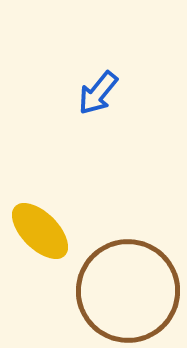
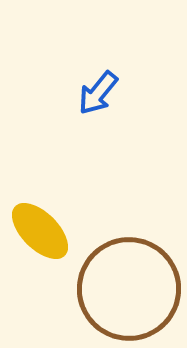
brown circle: moved 1 px right, 2 px up
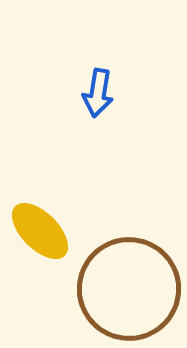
blue arrow: rotated 30 degrees counterclockwise
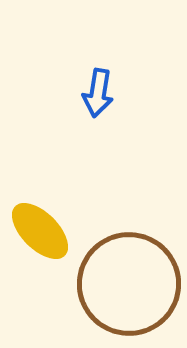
brown circle: moved 5 px up
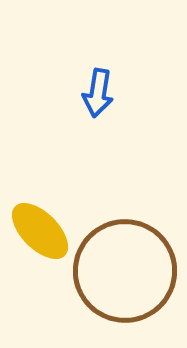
brown circle: moved 4 px left, 13 px up
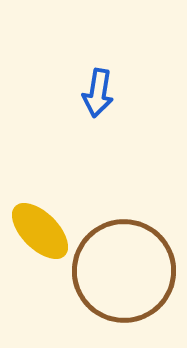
brown circle: moved 1 px left
